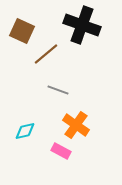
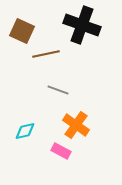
brown line: rotated 28 degrees clockwise
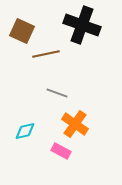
gray line: moved 1 px left, 3 px down
orange cross: moved 1 px left, 1 px up
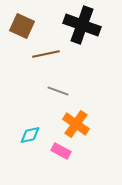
brown square: moved 5 px up
gray line: moved 1 px right, 2 px up
orange cross: moved 1 px right
cyan diamond: moved 5 px right, 4 px down
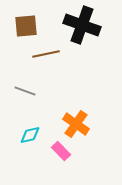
brown square: moved 4 px right; rotated 30 degrees counterclockwise
gray line: moved 33 px left
pink rectangle: rotated 18 degrees clockwise
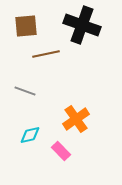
orange cross: moved 5 px up; rotated 20 degrees clockwise
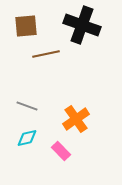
gray line: moved 2 px right, 15 px down
cyan diamond: moved 3 px left, 3 px down
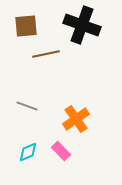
cyan diamond: moved 1 px right, 14 px down; rotated 10 degrees counterclockwise
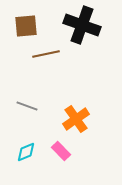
cyan diamond: moved 2 px left
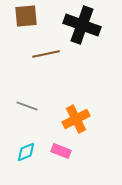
brown square: moved 10 px up
orange cross: rotated 8 degrees clockwise
pink rectangle: rotated 24 degrees counterclockwise
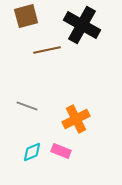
brown square: rotated 10 degrees counterclockwise
black cross: rotated 9 degrees clockwise
brown line: moved 1 px right, 4 px up
cyan diamond: moved 6 px right
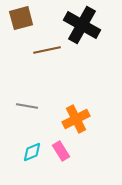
brown square: moved 5 px left, 2 px down
gray line: rotated 10 degrees counterclockwise
pink rectangle: rotated 36 degrees clockwise
